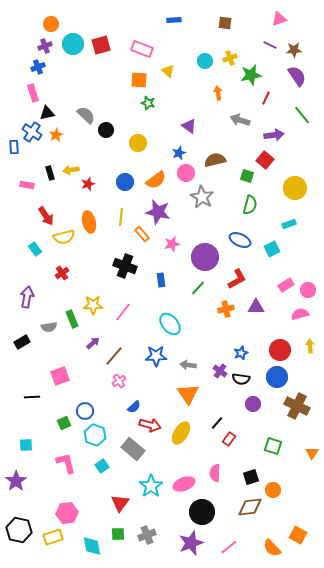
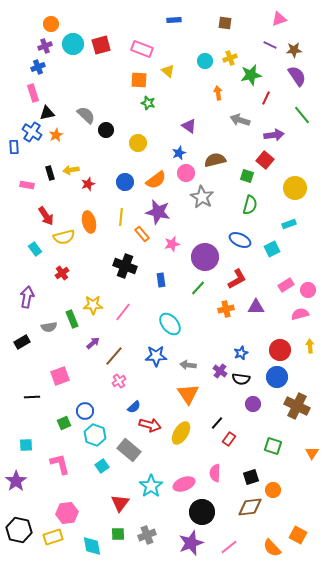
gray rectangle at (133, 449): moved 4 px left, 1 px down
pink L-shape at (66, 463): moved 6 px left, 1 px down
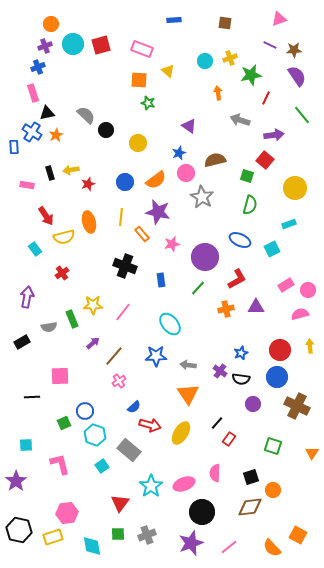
pink square at (60, 376): rotated 18 degrees clockwise
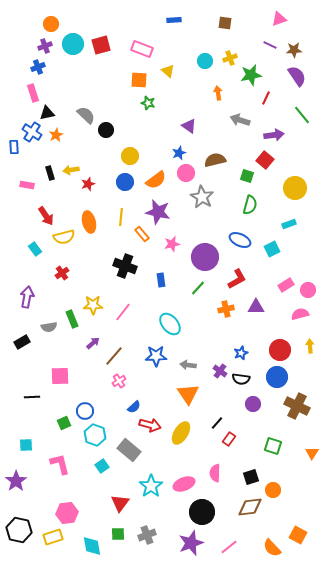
yellow circle at (138, 143): moved 8 px left, 13 px down
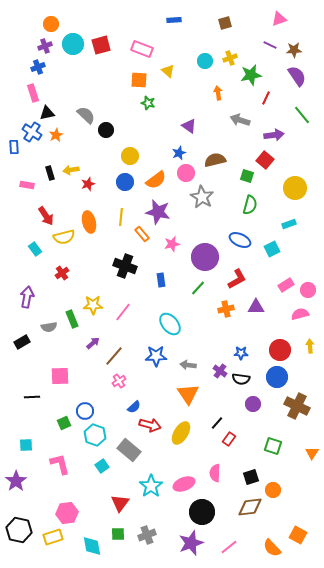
brown square at (225, 23): rotated 24 degrees counterclockwise
blue star at (241, 353): rotated 24 degrees clockwise
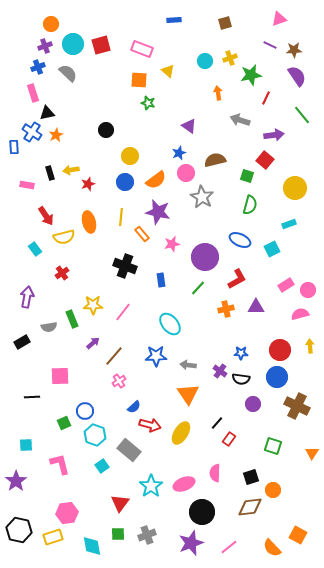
gray semicircle at (86, 115): moved 18 px left, 42 px up
